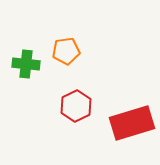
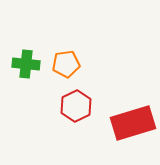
orange pentagon: moved 13 px down
red rectangle: moved 1 px right
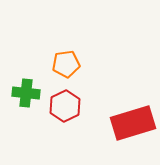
green cross: moved 29 px down
red hexagon: moved 11 px left
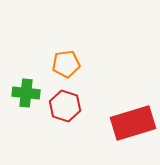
red hexagon: rotated 16 degrees counterclockwise
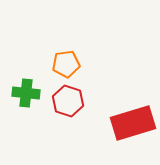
red hexagon: moved 3 px right, 5 px up
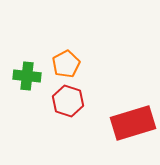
orange pentagon: rotated 20 degrees counterclockwise
green cross: moved 1 px right, 17 px up
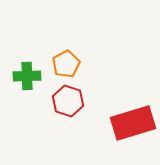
green cross: rotated 8 degrees counterclockwise
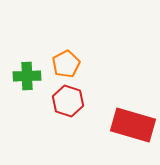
red rectangle: moved 2 px down; rotated 33 degrees clockwise
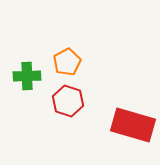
orange pentagon: moved 1 px right, 2 px up
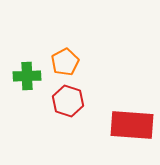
orange pentagon: moved 2 px left
red rectangle: moved 1 px left; rotated 12 degrees counterclockwise
